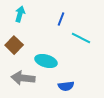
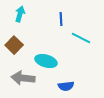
blue line: rotated 24 degrees counterclockwise
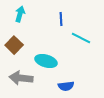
gray arrow: moved 2 px left
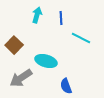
cyan arrow: moved 17 px right, 1 px down
blue line: moved 1 px up
gray arrow: rotated 40 degrees counterclockwise
blue semicircle: rotated 77 degrees clockwise
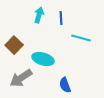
cyan arrow: moved 2 px right
cyan line: rotated 12 degrees counterclockwise
cyan ellipse: moved 3 px left, 2 px up
blue semicircle: moved 1 px left, 1 px up
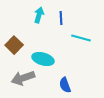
gray arrow: moved 2 px right; rotated 15 degrees clockwise
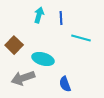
blue semicircle: moved 1 px up
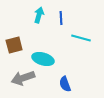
brown square: rotated 30 degrees clockwise
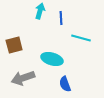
cyan arrow: moved 1 px right, 4 px up
cyan ellipse: moved 9 px right
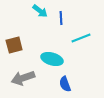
cyan arrow: rotated 112 degrees clockwise
cyan line: rotated 36 degrees counterclockwise
